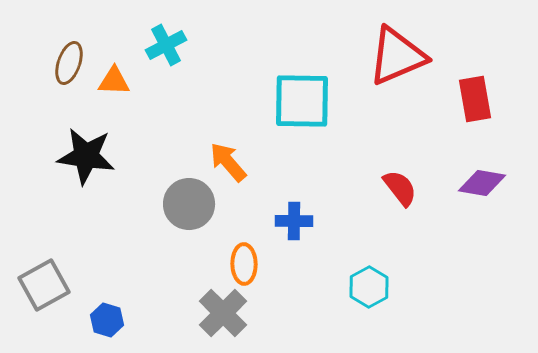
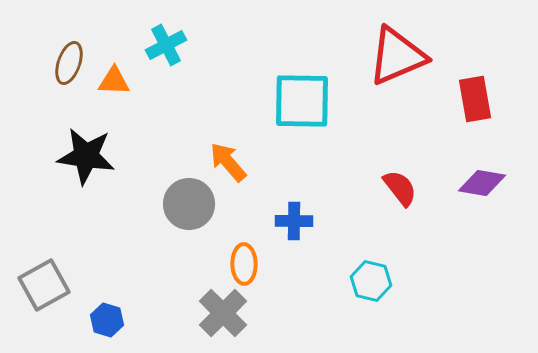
cyan hexagon: moved 2 px right, 6 px up; rotated 18 degrees counterclockwise
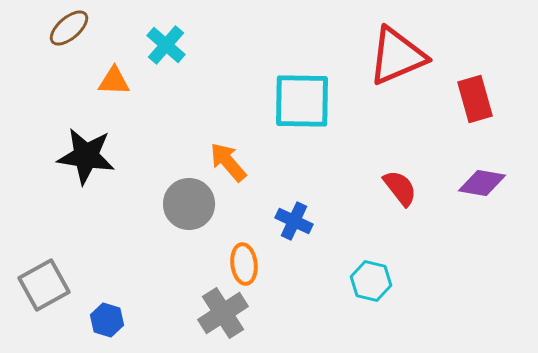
cyan cross: rotated 21 degrees counterclockwise
brown ellipse: moved 35 px up; rotated 30 degrees clockwise
red rectangle: rotated 6 degrees counterclockwise
blue cross: rotated 24 degrees clockwise
orange ellipse: rotated 6 degrees counterclockwise
gray cross: rotated 12 degrees clockwise
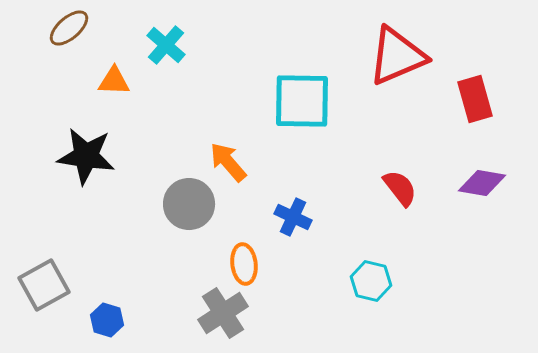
blue cross: moved 1 px left, 4 px up
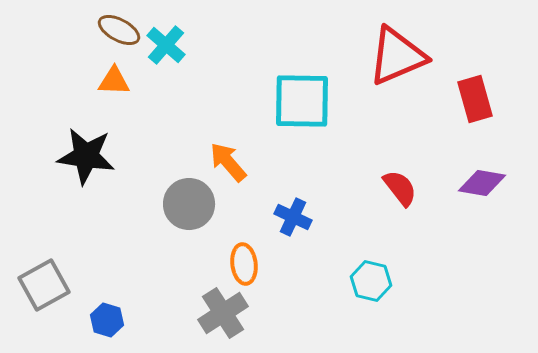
brown ellipse: moved 50 px right, 2 px down; rotated 69 degrees clockwise
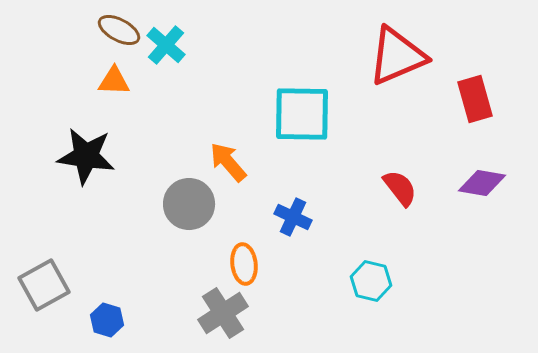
cyan square: moved 13 px down
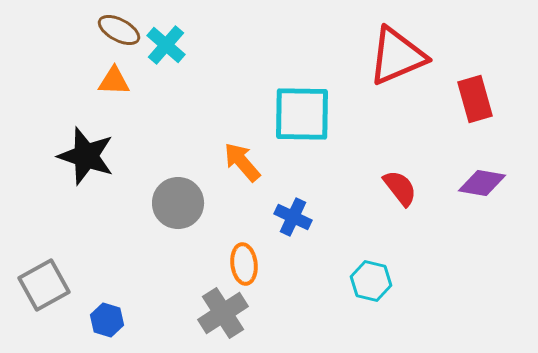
black star: rotated 10 degrees clockwise
orange arrow: moved 14 px right
gray circle: moved 11 px left, 1 px up
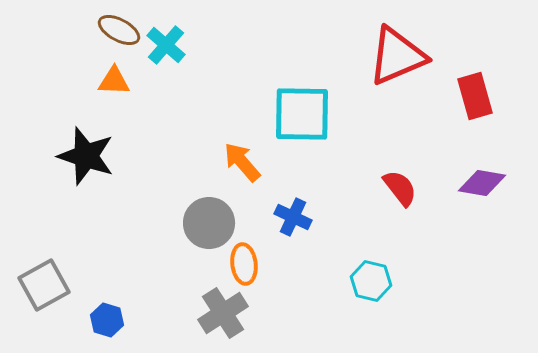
red rectangle: moved 3 px up
gray circle: moved 31 px right, 20 px down
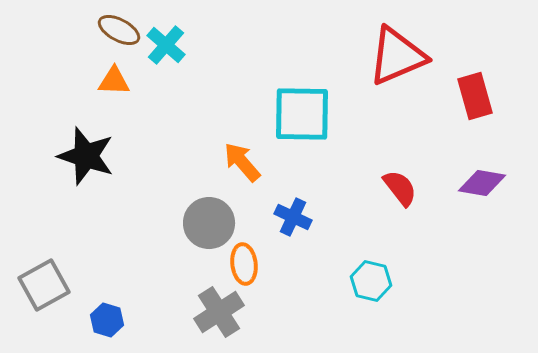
gray cross: moved 4 px left, 1 px up
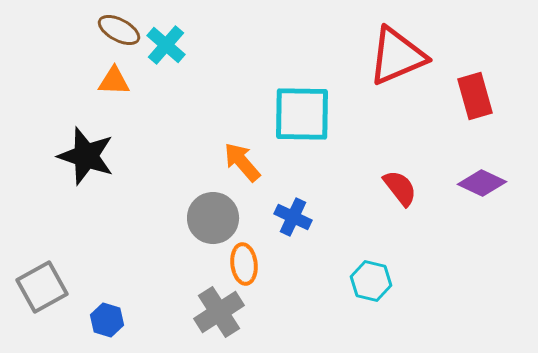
purple diamond: rotated 15 degrees clockwise
gray circle: moved 4 px right, 5 px up
gray square: moved 2 px left, 2 px down
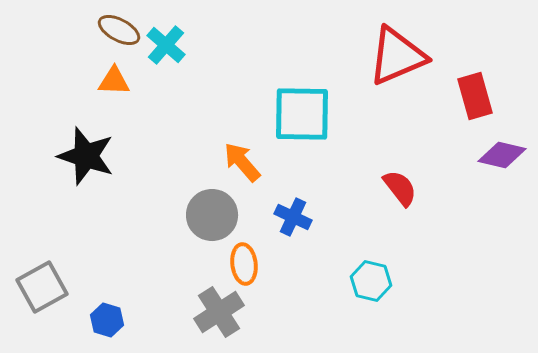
purple diamond: moved 20 px right, 28 px up; rotated 12 degrees counterclockwise
gray circle: moved 1 px left, 3 px up
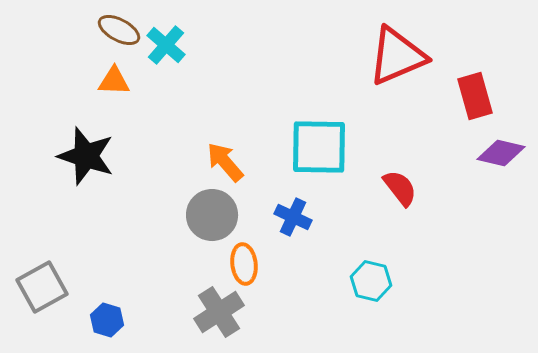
cyan square: moved 17 px right, 33 px down
purple diamond: moved 1 px left, 2 px up
orange arrow: moved 17 px left
